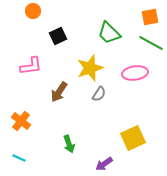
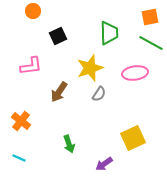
green trapezoid: rotated 135 degrees counterclockwise
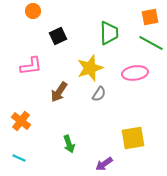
yellow square: rotated 15 degrees clockwise
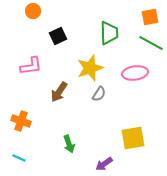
orange cross: rotated 18 degrees counterclockwise
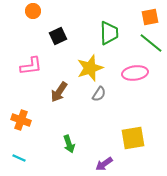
green line: rotated 10 degrees clockwise
orange cross: moved 1 px up
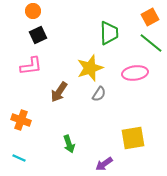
orange square: rotated 18 degrees counterclockwise
black square: moved 20 px left, 1 px up
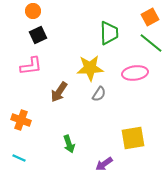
yellow star: rotated 16 degrees clockwise
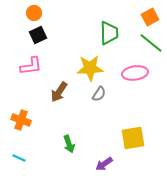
orange circle: moved 1 px right, 2 px down
